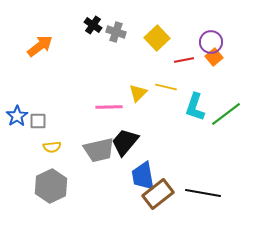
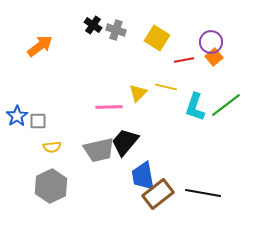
gray cross: moved 2 px up
yellow square: rotated 15 degrees counterclockwise
green line: moved 9 px up
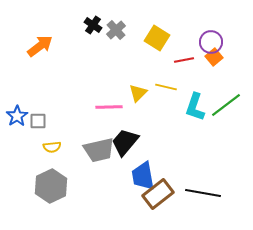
gray cross: rotated 30 degrees clockwise
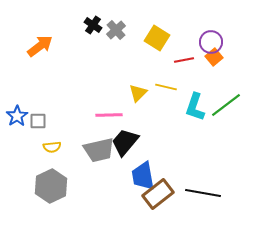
pink line: moved 8 px down
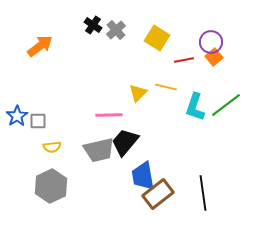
black line: rotated 72 degrees clockwise
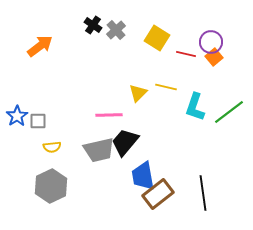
red line: moved 2 px right, 6 px up; rotated 24 degrees clockwise
green line: moved 3 px right, 7 px down
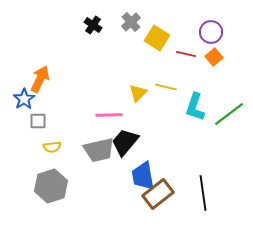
gray cross: moved 15 px right, 8 px up
purple circle: moved 10 px up
orange arrow: moved 33 px down; rotated 28 degrees counterclockwise
green line: moved 2 px down
blue star: moved 7 px right, 17 px up
gray hexagon: rotated 8 degrees clockwise
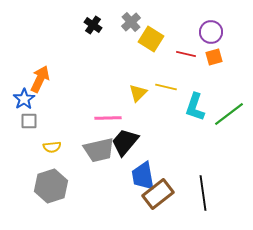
yellow square: moved 6 px left, 1 px down
orange square: rotated 24 degrees clockwise
pink line: moved 1 px left, 3 px down
gray square: moved 9 px left
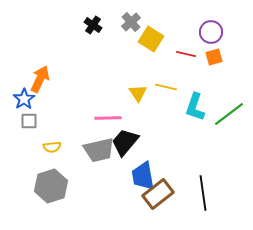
yellow triangle: rotated 18 degrees counterclockwise
